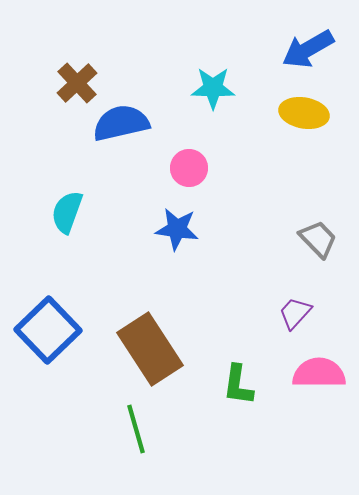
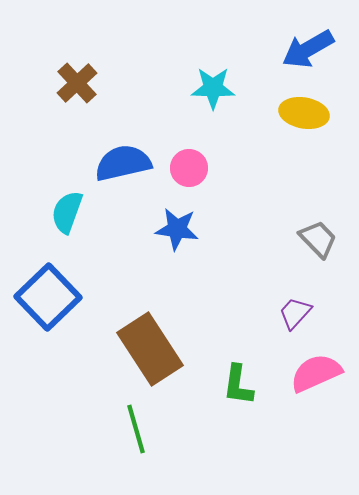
blue semicircle: moved 2 px right, 40 px down
blue square: moved 33 px up
pink semicircle: moved 3 px left; rotated 24 degrees counterclockwise
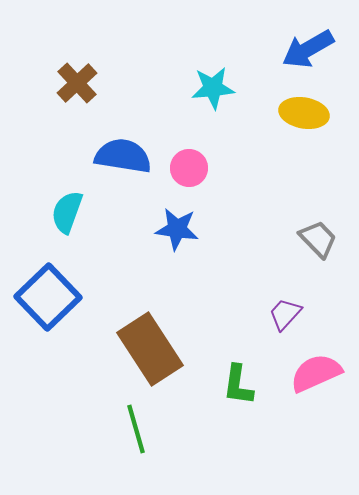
cyan star: rotated 6 degrees counterclockwise
blue semicircle: moved 7 px up; rotated 22 degrees clockwise
purple trapezoid: moved 10 px left, 1 px down
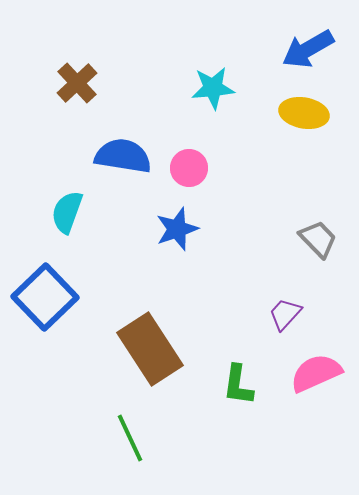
blue star: rotated 27 degrees counterclockwise
blue square: moved 3 px left
green line: moved 6 px left, 9 px down; rotated 9 degrees counterclockwise
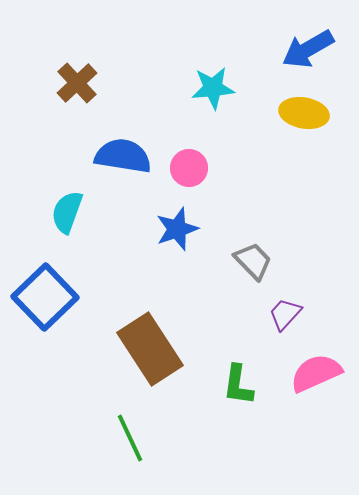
gray trapezoid: moved 65 px left, 22 px down
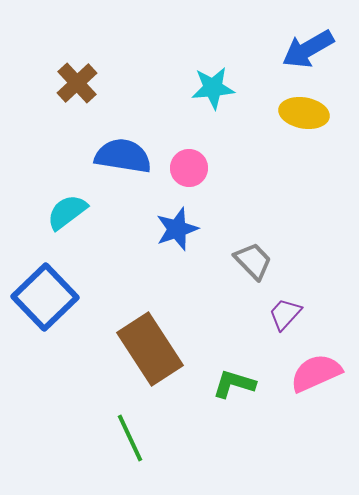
cyan semicircle: rotated 33 degrees clockwise
green L-shape: moved 4 px left, 1 px up; rotated 99 degrees clockwise
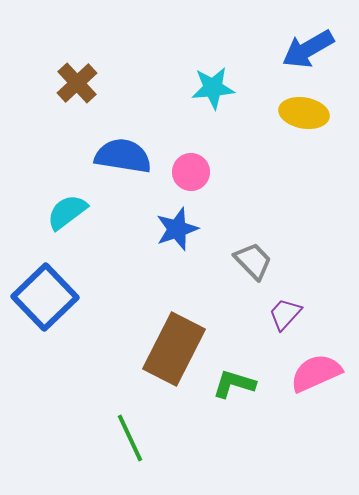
pink circle: moved 2 px right, 4 px down
brown rectangle: moved 24 px right; rotated 60 degrees clockwise
